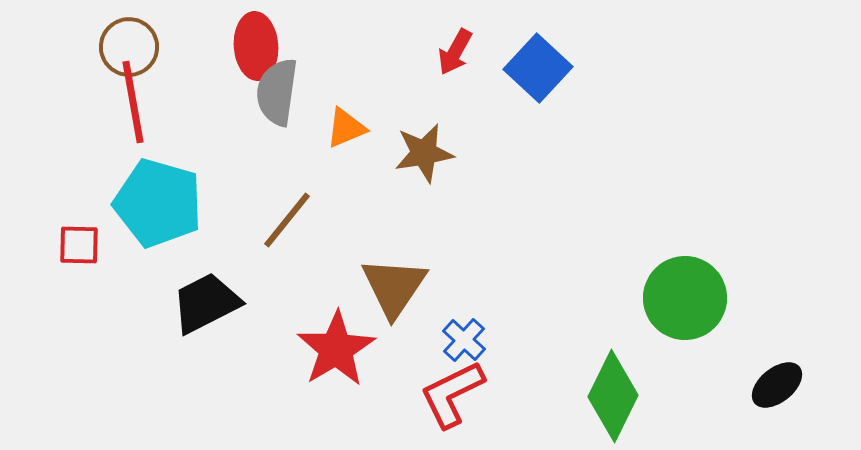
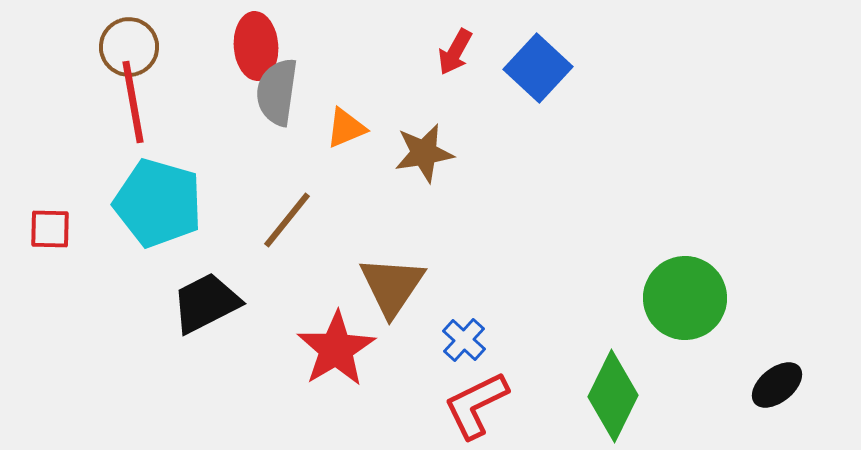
red square: moved 29 px left, 16 px up
brown triangle: moved 2 px left, 1 px up
red L-shape: moved 24 px right, 11 px down
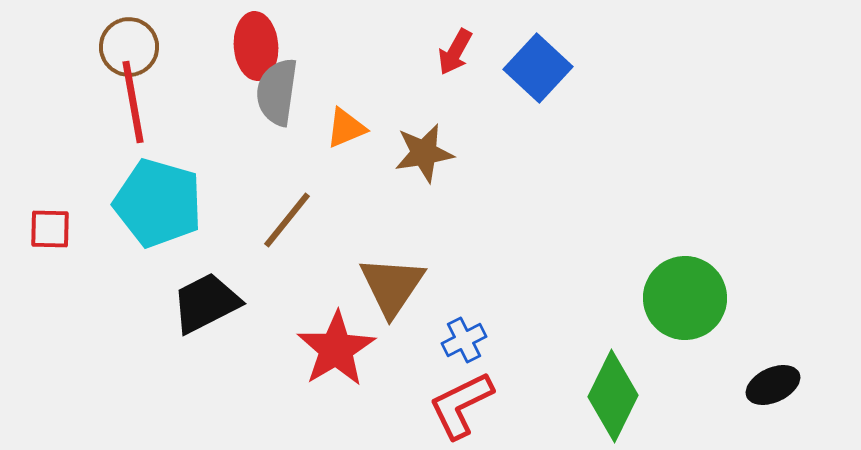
blue cross: rotated 21 degrees clockwise
black ellipse: moved 4 px left; rotated 14 degrees clockwise
red L-shape: moved 15 px left
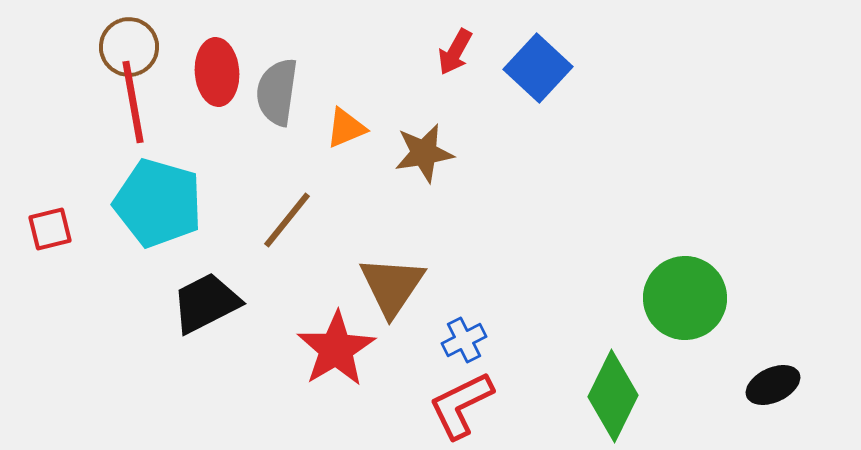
red ellipse: moved 39 px left, 26 px down
red square: rotated 15 degrees counterclockwise
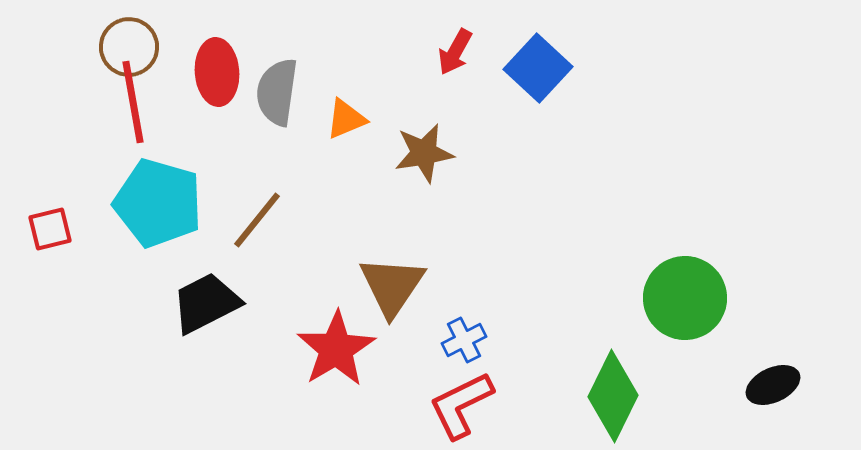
orange triangle: moved 9 px up
brown line: moved 30 px left
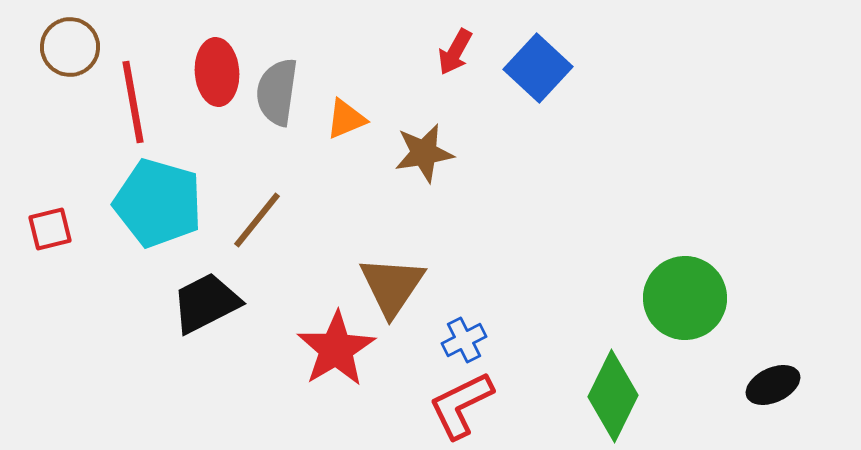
brown circle: moved 59 px left
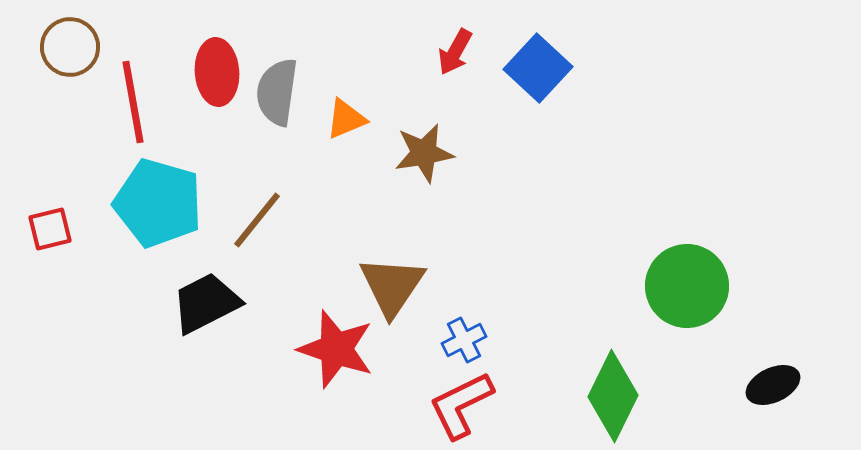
green circle: moved 2 px right, 12 px up
red star: rotated 22 degrees counterclockwise
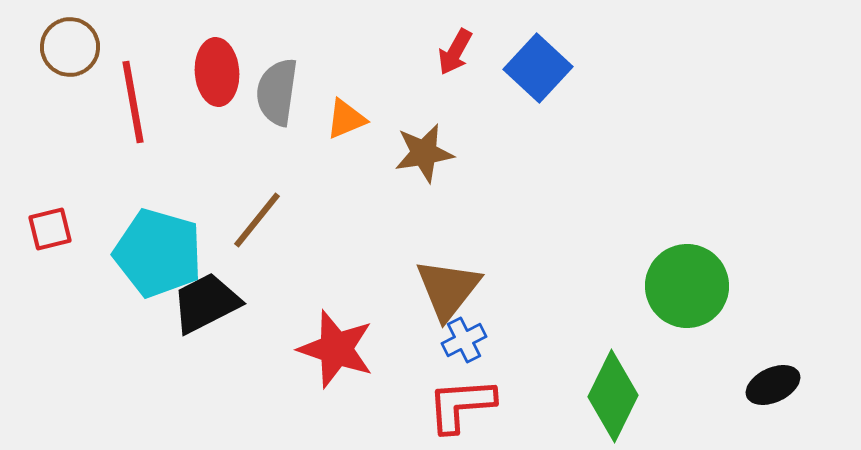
cyan pentagon: moved 50 px down
brown triangle: moved 56 px right, 3 px down; rotated 4 degrees clockwise
red L-shape: rotated 22 degrees clockwise
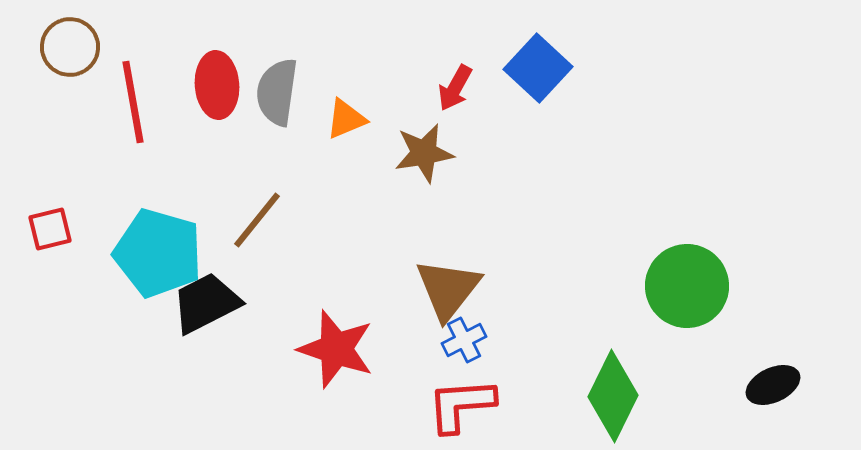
red arrow: moved 36 px down
red ellipse: moved 13 px down
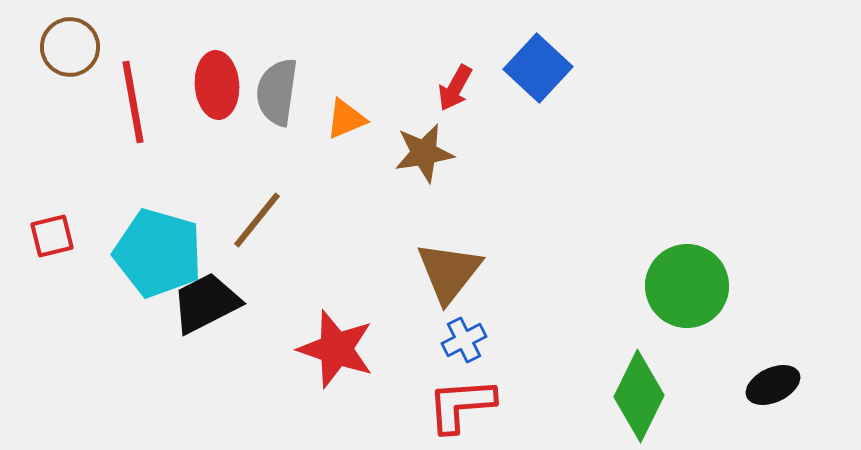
red square: moved 2 px right, 7 px down
brown triangle: moved 1 px right, 17 px up
green diamond: moved 26 px right
